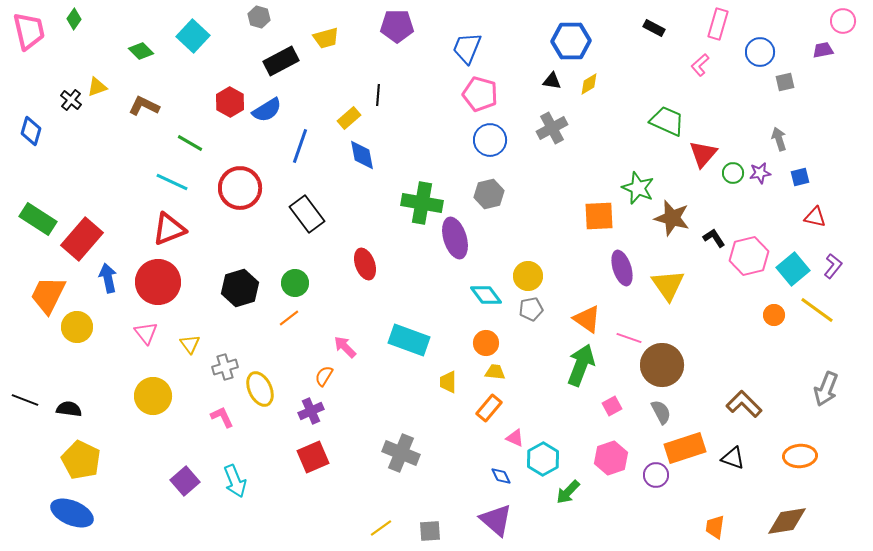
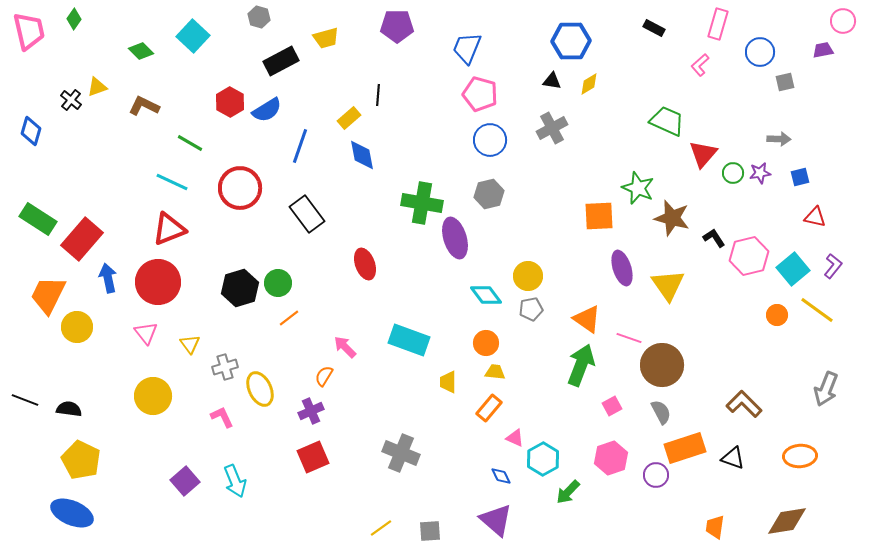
gray arrow at (779, 139): rotated 110 degrees clockwise
green circle at (295, 283): moved 17 px left
orange circle at (774, 315): moved 3 px right
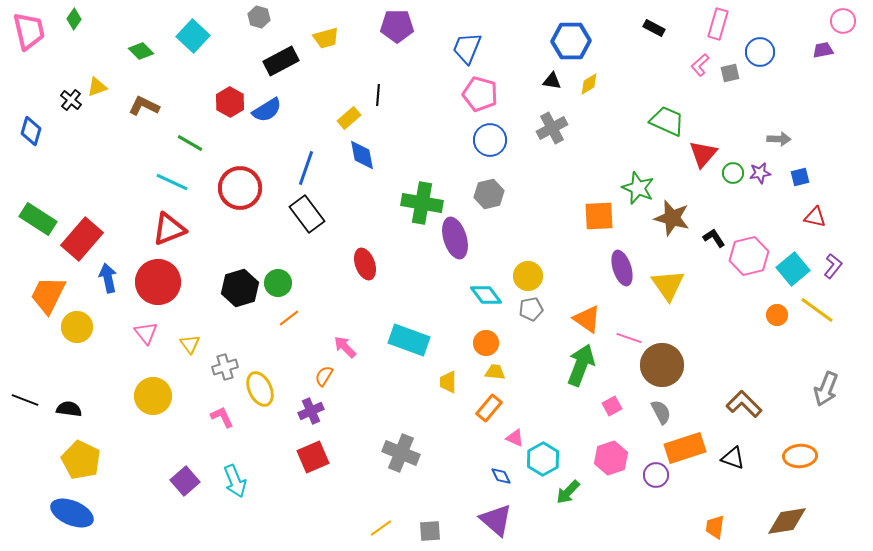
gray square at (785, 82): moved 55 px left, 9 px up
blue line at (300, 146): moved 6 px right, 22 px down
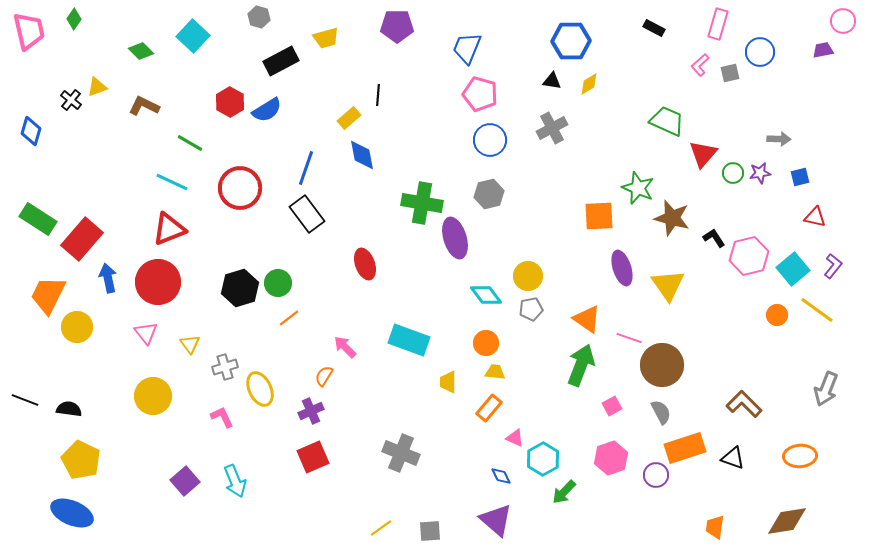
green arrow at (568, 492): moved 4 px left
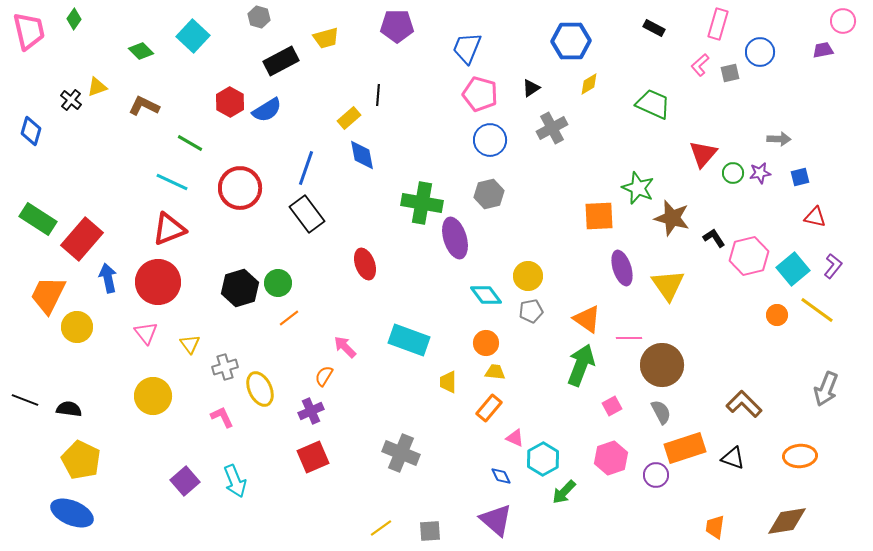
black triangle at (552, 81): moved 21 px left, 7 px down; rotated 42 degrees counterclockwise
green trapezoid at (667, 121): moved 14 px left, 17 px up
gray pentagon at (531, 309): moved 2 px down
pink line at (629, 338): rotated 20 degrees counterclockwise
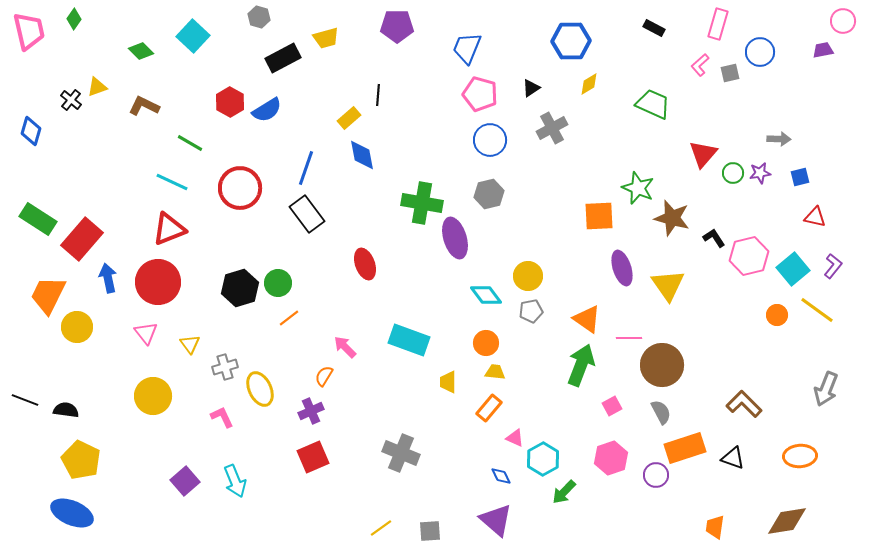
black rectangle at (281, 61): moved 2 px right, 3 px up
black semicircle at (69, 409): moved 3 px left, 1 px down
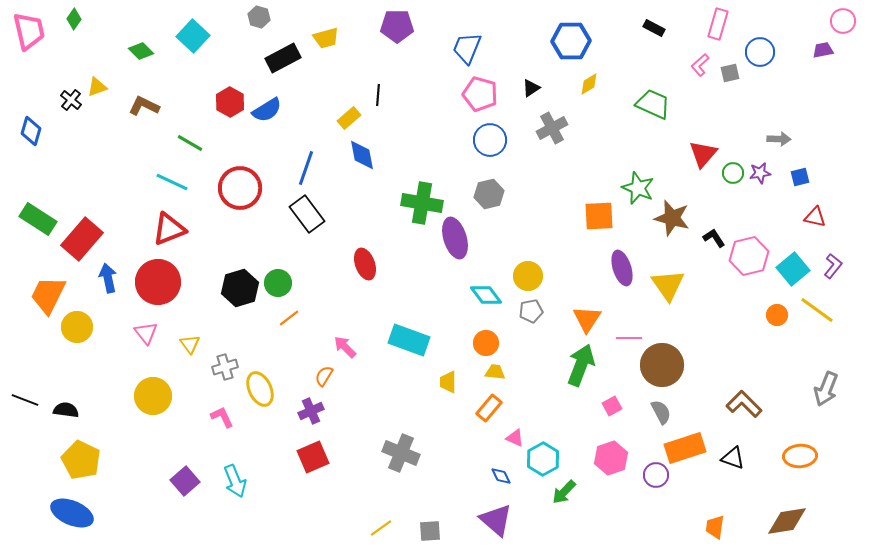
orange triangle at (587, 319): rotated 28 degrees clockwise
